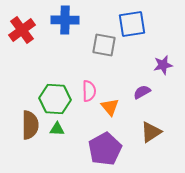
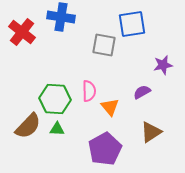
blue cross: moved 4 px left, 3 px up; rotated 8 degrees clockwise
red cross: moved 2 px down; rotated 16 degrees counterclockwise
brown semicircle: moved 2 px left, 1 px down; rotated 44 degrees clockwise
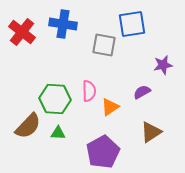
blue cross: moved 2 px right, 7 px down
orange triangle: rotated 36 degrees clockwise
green triangle: moved 1 px right, 4 px down
purple pentagon: moved 2 px left, 3 px down
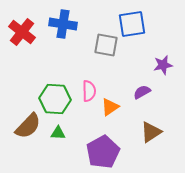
gray square: moved 2 px right
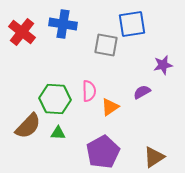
brown triangle: moved 3 px right, 25 px down
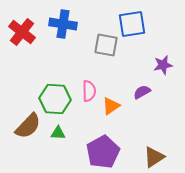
orange triangle: moved 1 px right, 1 px up
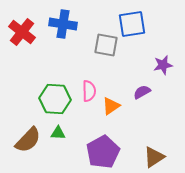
brown semicircle: moved 14 px down
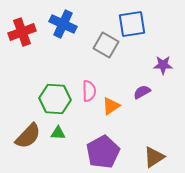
blue cross: rotated 16 degrees clockwise
red cross: rotated 32 degrees clockwise
gray square: rotated 20 degrees clockwise
purple star: rotated 12 degrees clockwise
brown semicircle: moved 4 px up
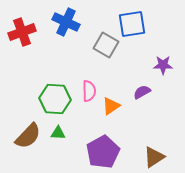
blue cross: moved 3 px right, 2 px up
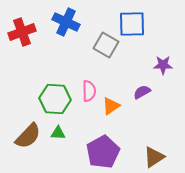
blue square: rotated 8 degrees clockwise
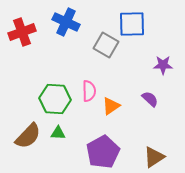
purple semicircle: moved 8 px right, 7 px down; rotated 72 degrees clockwise
